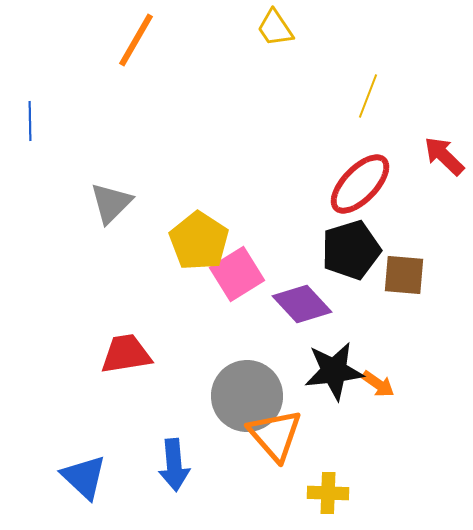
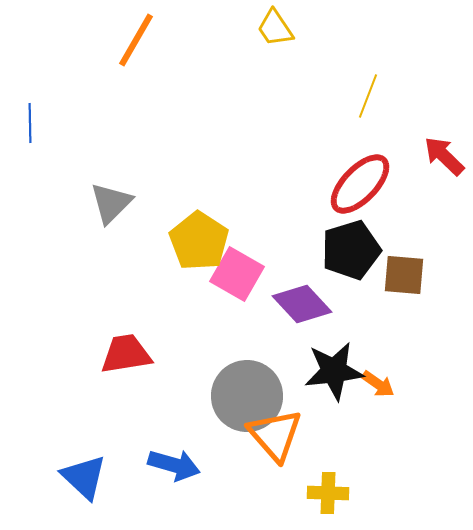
blue line: moved 2 px down
pink square: rotated 28 degrees counterclockwise
blue arrow: rotated 69 degrees counterclockwise
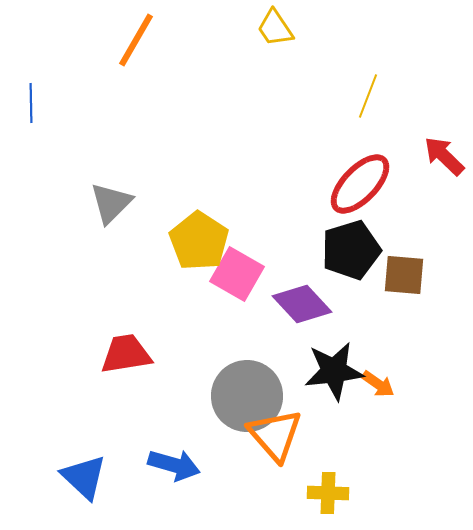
blue line: moved 1 px right, 20 px up
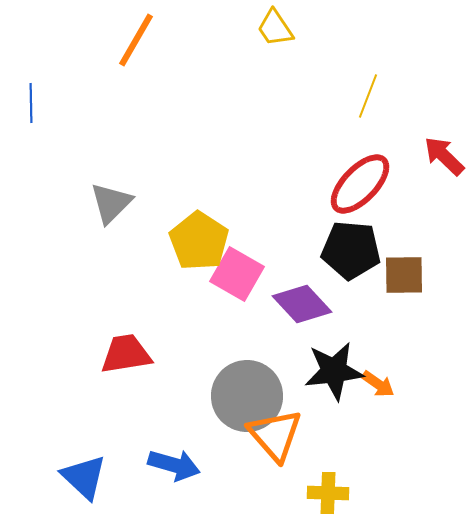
black pentagon: rotated 22 degrees clockwise
brown square: rotated 6 degrees counterclockwise
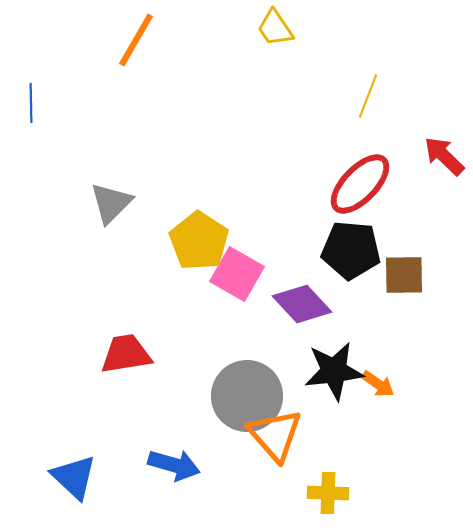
blue triangle: moved 10 px left
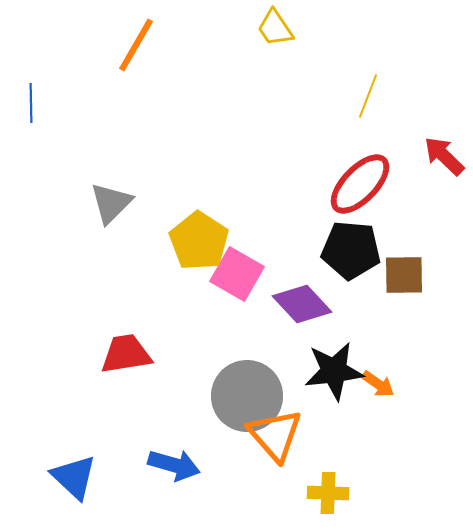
orange line: moved 5 px down
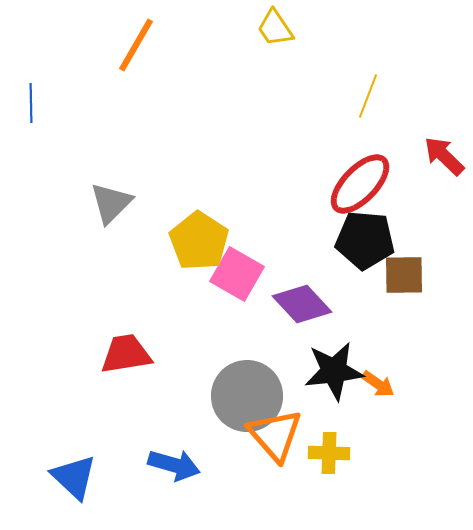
black pentagon: moved 14 px right, 10 px up
yellow cross: moved 1 px right, 40 px up
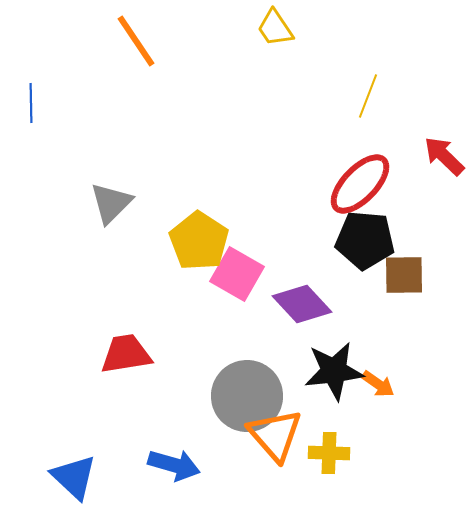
orange line: moved 4 px up; rotated 64 degrees counterclockwise
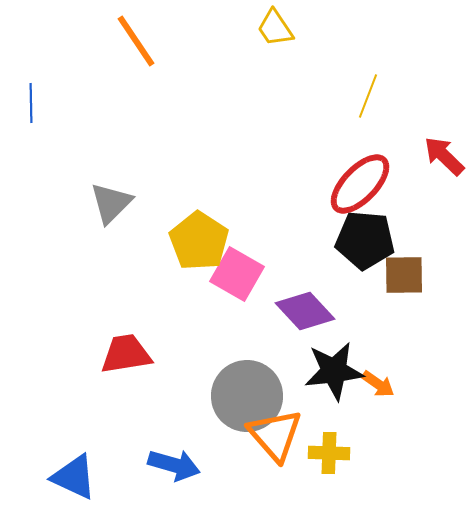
purple diamond: moved 3 px right, 7 px down
blue triangle: rotated 18 degrees counterclockwise
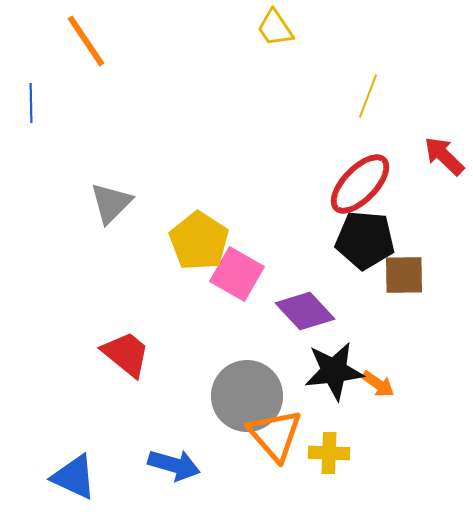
orange line: moved 50 px left
red trapezoid: rotated 48 degrees clockwise
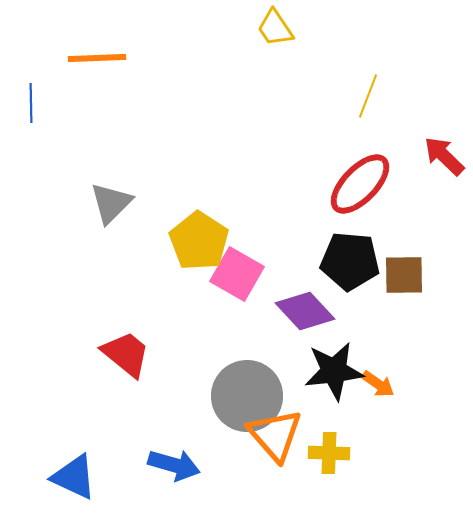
orange line: moved 11 px right, 17 px down; rotated 58 degrees counterclockwise
black pentagon: moved 15 px left, 21 px down
